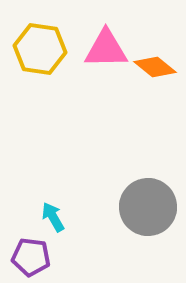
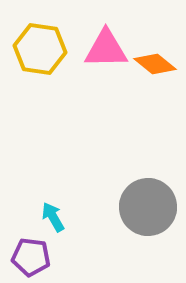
orange diamond: moved 3 px up
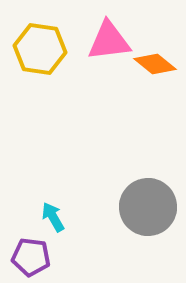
pink triangle: moved 3 px right, 8 px up; rotated 6 degrees counterclockwise
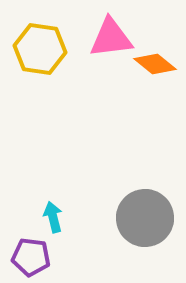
pink triangle: moved 2 px right, 3 px up
gray circle: moved 3 px left, 11 px down
cyan arrow: rotated 16 degrees clockwise
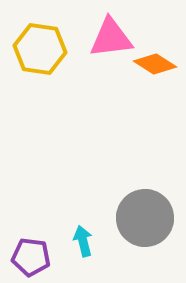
orange diamond: rotated 6 degrees counterclockwise
cyan arrow: moved 30 px right, 24 px down
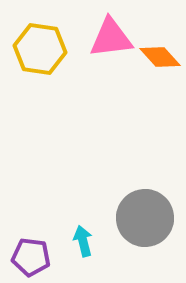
orange diamond: moved 5 px right, 7 px up; rotated 15 degrees clockwise
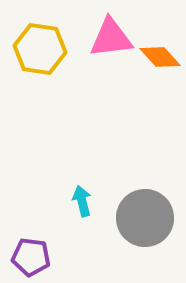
cyan arrow: moved 1 px left, 40 px up
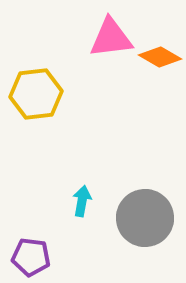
yellow hexagon: moved 4 px left, 45 px down; rotated 15 degrees counterclockwise
orange diamond: rotated 18 degrees counterclockwise
cyan arrow: rotated 24 degrees clockwise
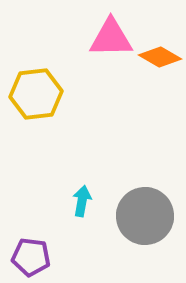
pink triangle: rotated 6 degrees clockwise
gray circle: moved 2 px up
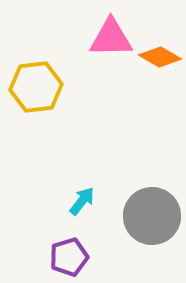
yellow hexagon: moved 7 px up
cyan arrow: rotated 28 degrees clockwise
gray circle: moved 7 px right
purple pentagon: moved 38 px right; rotated 24 degrees counterclockwise
